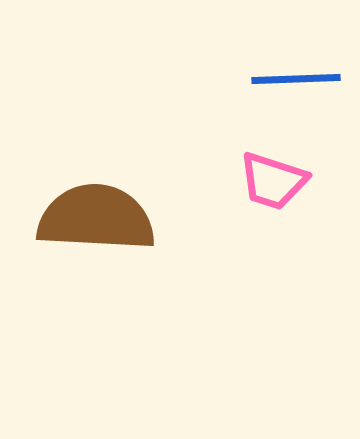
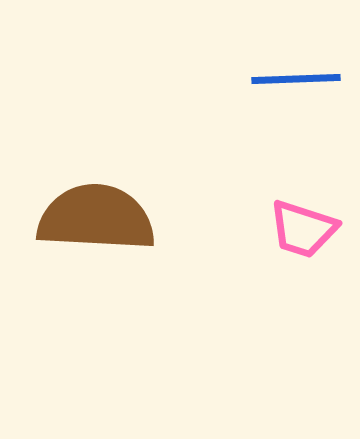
pink trapezoid: moved 30 px right, 48 px down
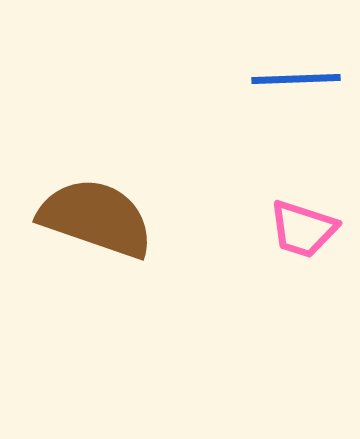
brown semicircle: rotated 16 degrees clockwise
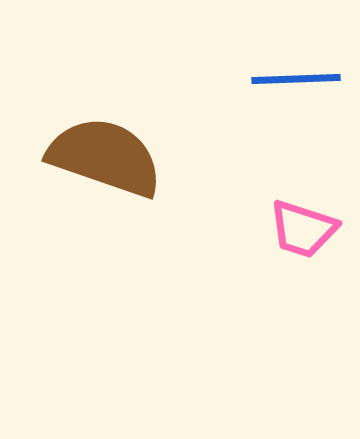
brown semicircle: moved 9 px right, 61 px up
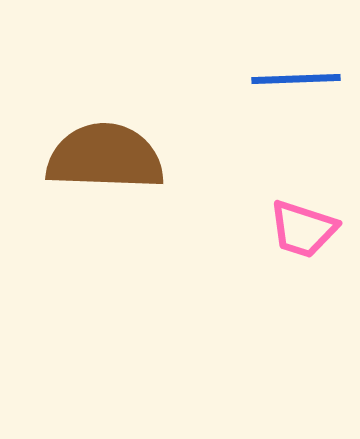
brown semicircle: rotated 17 degrees counterclockwise
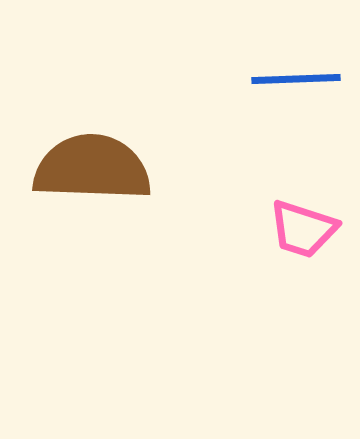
brown semicircle: moved 13 px left, 11 px down
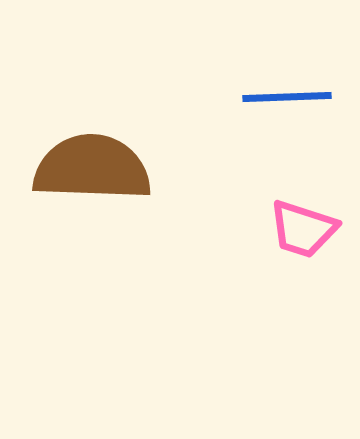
blue line: moved 9 px left, 18 px down
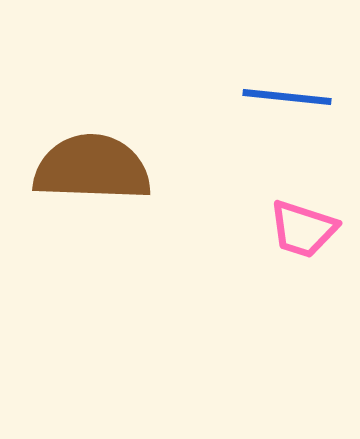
blue line: rotated 8 degrees clockwise
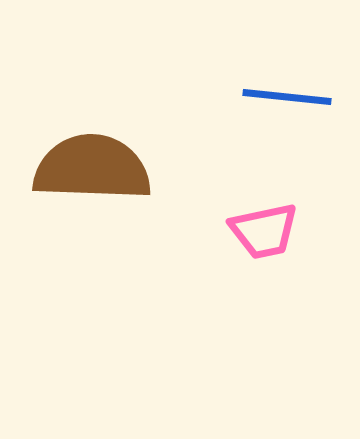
pink trapezoid: moved 39 px left, 2 px down; rotated 30 degrees counterclockwise
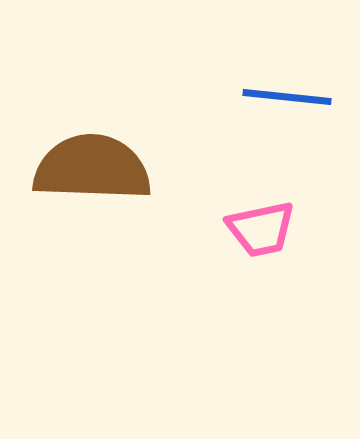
pink trapezoid: moved 3 px left, 2 px up
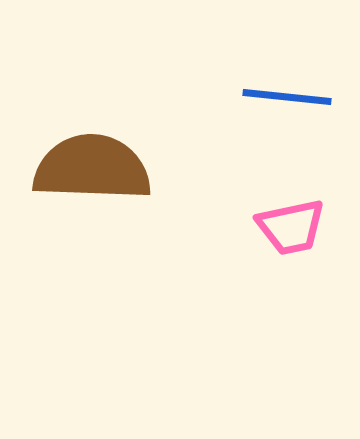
pink trapezoid: moved 30 px right, 2 px up
